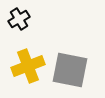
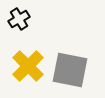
yellow cross: rotated 24 degrees counterclockwise
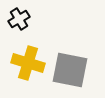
yellow cross: moved 3 px up; rotated 28 degrees counterclockwise
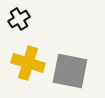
gray square: moved 1 px down
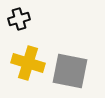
black cross: rotated 15 degrees clockwise
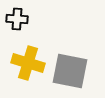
black cross: moved 2 px left; rotated 20 degrees clockwise
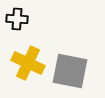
yellow cross: rotated 8 degrees clockwise
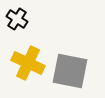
black cross: rotated 30 degrees clockwise
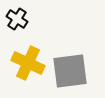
gray square: rotated 18 degrees counterclockwise
